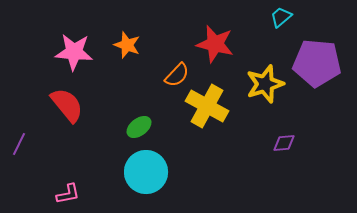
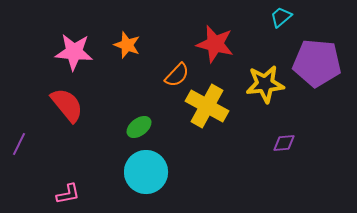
yellow star: rotated 12 degrees clockwise
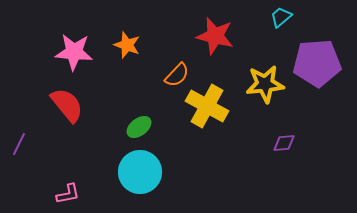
red star: moved 8 px up
purple pentagon: rotated 9 degrees counterclockwise
cyan circle: moved 6 px left
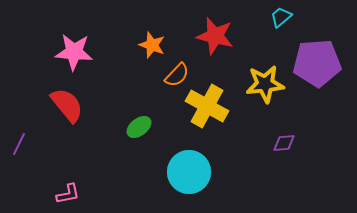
orange star: moved 25 px right
cyan circle: moved 49 px right
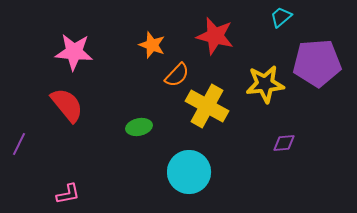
green ellipse: rotated 25 degrees clockwise
